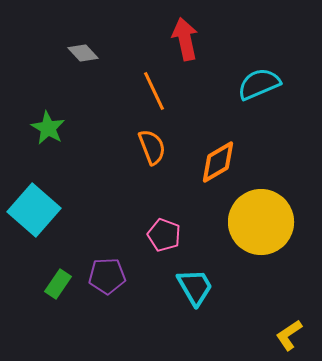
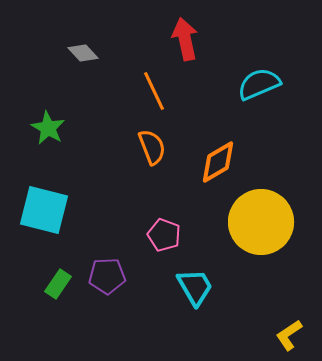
cyan square: moved 10 px right; rotated 27 degrees counterclockwise
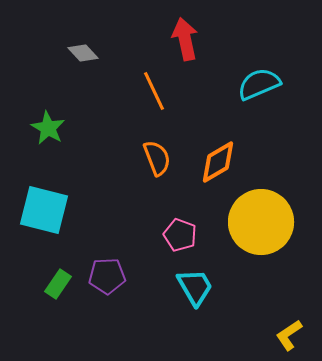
orange semicircle: moved 5 px right, 11 px down
pink pentagon: moved 16 px right
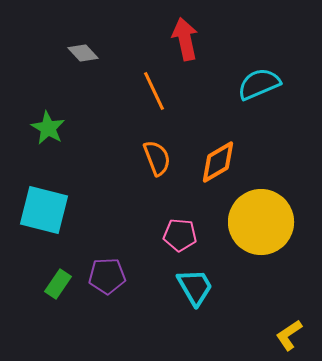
pink pentagon: rotated 16 degrees counterclockwise
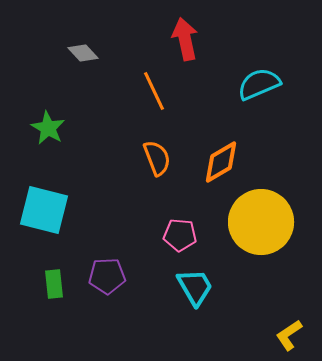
orange diamond: moved 3 px right
green rectangle: moved 4 px left; rotated 40 degrees counterclockwise
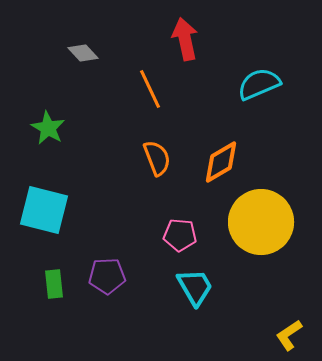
orange line: moved 4 px left, 2 px up
